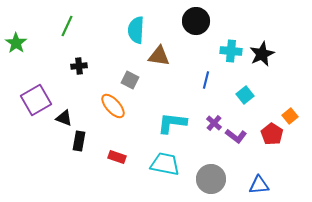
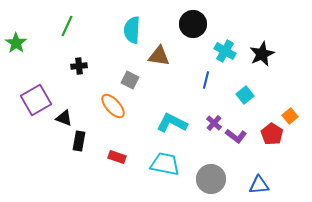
black circle: moved 3 px left, 3 px down
cyan semicircle: moved 4 px left
cyan cross: moved 6 px left; rotated 25 degrees clockwise
cyan L-shape: rotated 20 degrees clockwise
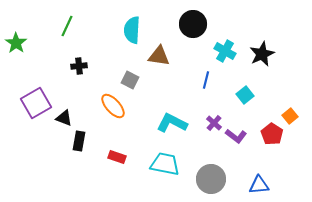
purple square: moved 3 px down
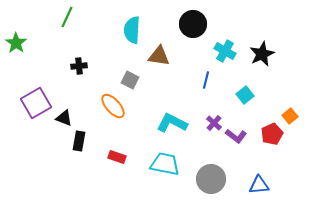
green line: moved 9 px up
red pentagon: rotated 15 degrees clockwise
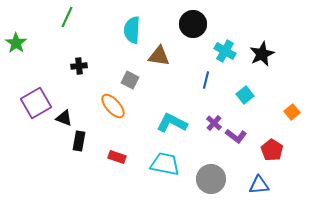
orange square: moved 2 px right, 4 px up
red pentagon: moved 16 px down; rotated 15 degrees counterclockwise
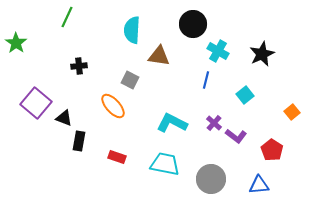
cyan cross: moved 7 px left
purple square: rotated 20 degrees counterclockwise
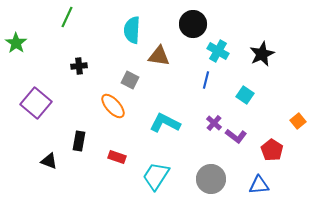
cyan square: rotated 18 degrees counterclockwise
orange square: moved 6 px right, 9 px down
black triangle: moved 15 px left, 43 px down
cyan L-shape: moved 7 px left
cyan trapezoid: moved 9 px left, 12 px down; rotated 68 degrees counterclockwise
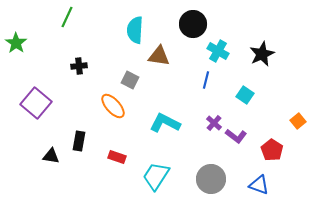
cyan semicircle: moved 3 px right
black triangle: moved 2 px right, 5 px up; rotated 12 degrees counterclockwise
blue triangle: rotated 25 degrees clockwise
